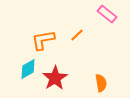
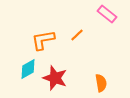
red star: rotated 20 degrees counterclockwise
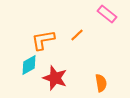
cyan diamond: moved 1 px right, 4 px up
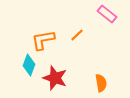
cyan diamond: rotated 40 degrees counterclockwise
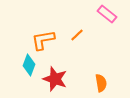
red star: moved 1 px down
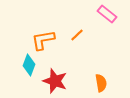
red star: moved 2 px down
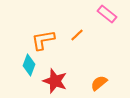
orange semicircle: moved 2 px left; rotated 120 degrees counterclockwise
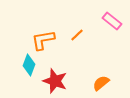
pink rectangle: moved 5 px right, 7 px down
orange semicircle: moved 2 px right
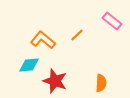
orange L-shape: rotated 50 degrees clockwise
cyan diamond: rotated 65 degrees clockwise
orange semicircle: rotated 132 degrees clockwise
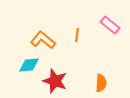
pink rectangle: moved 2 px left, 4 px down
orange line: rotated 40 degrees counterclockwise
